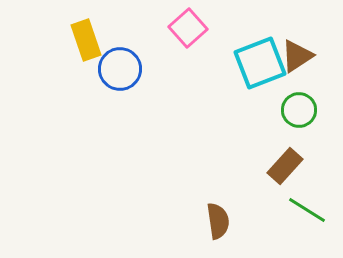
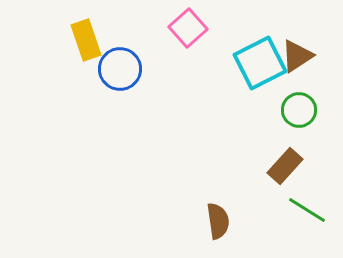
cyan square: rotated 6 degrees counterclockwise
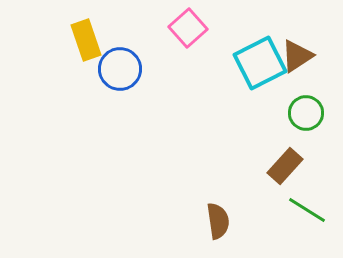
green circle: moved 7 px right, 3 px down
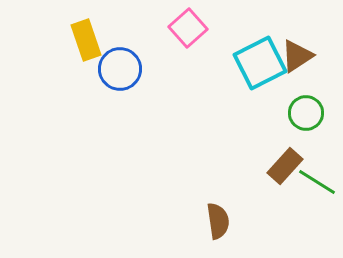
green line: moved 10 px right, 28 px up
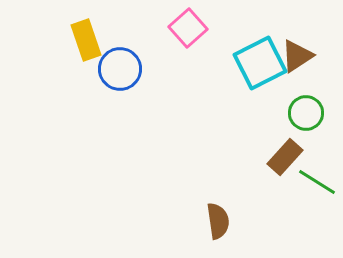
brown rectangle: moved 9 px up
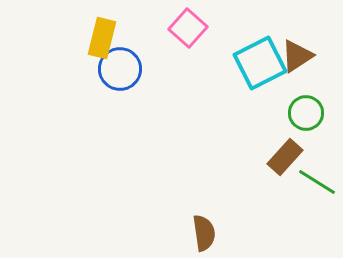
pink square: rotated 6 degrees counterclockwise
yellow rectangle: moved 16 px right, 2 px up; rotated 33 degrees clockwise
brown semicircle: moved 14 px left, 12 px down
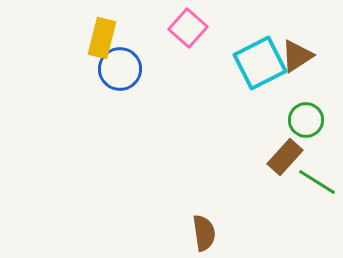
green circle: moved 7 px down
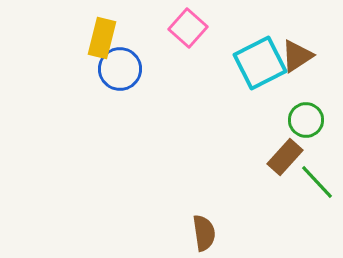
green line: rotated 15 degrees clockwise
